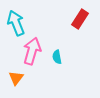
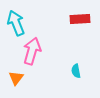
red rectangle: rotated 54 degrees clockwise
cyan semicircle: moved 19 px right, 14 px down
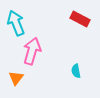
red rectangle: rotated 30 degrees clockwise
